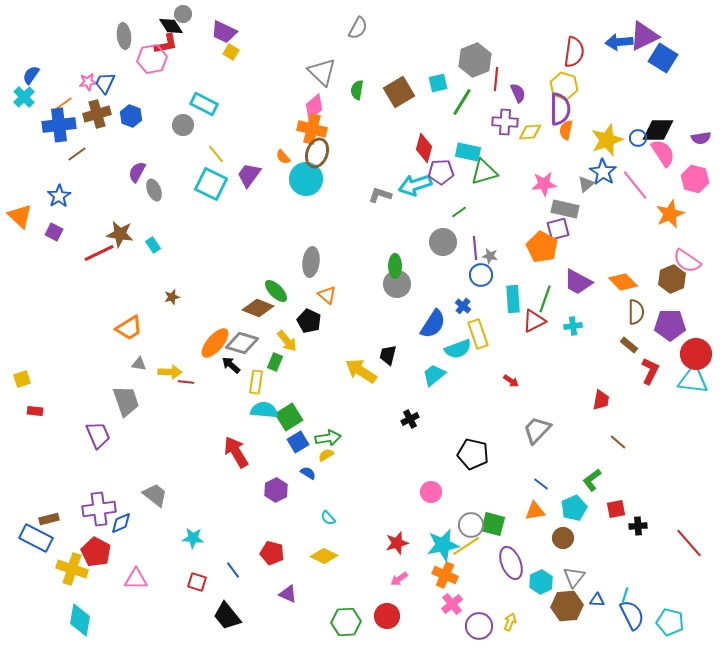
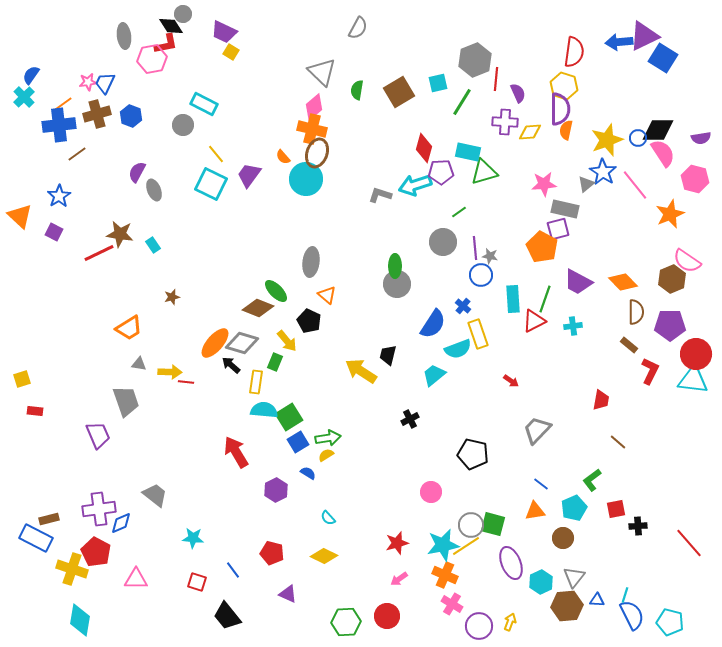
pink cross at (452, 604): rotated 20 degrees counterclockwise
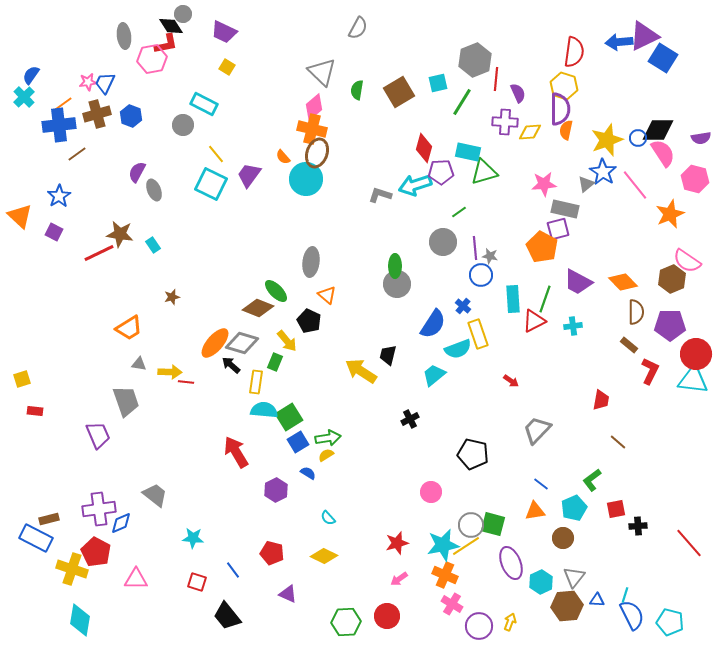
yellow square at (231, 52): moved 4 px left, 15 px down
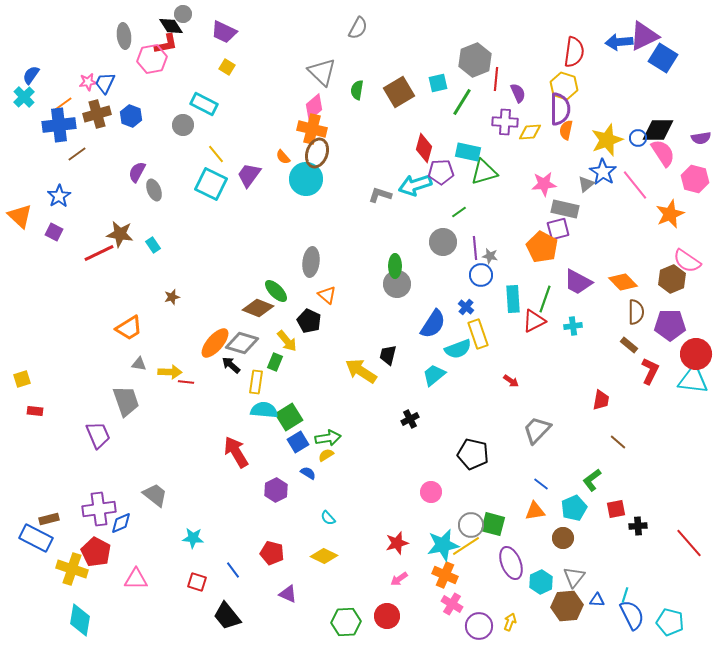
blue cross at (463, 306): moved 3 px right, 1 px down
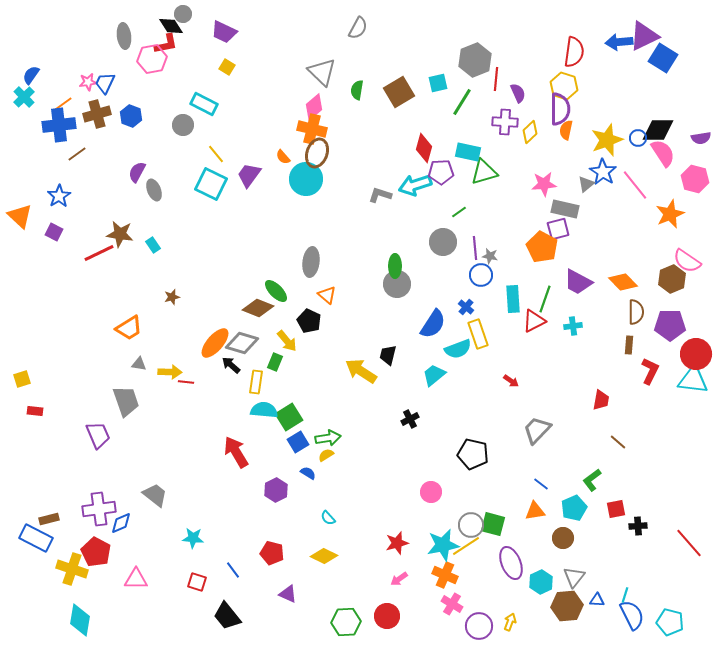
yellow diamond at (530, 132): rotated 40 degrees counterclockwise
brown rectangle at (629, 345): rotated 54 degrees clockwise
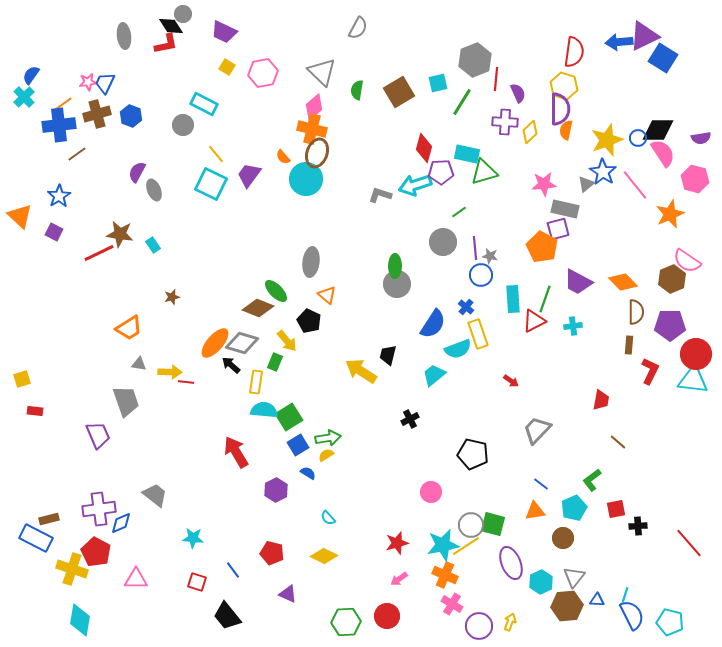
pink hexagon at (152, 59): moved 111 px right, 14 px down
cyan rectangle at (468, 152): moved 1 px left, 2 px down
blue square at (298, 442): moved 3 px down
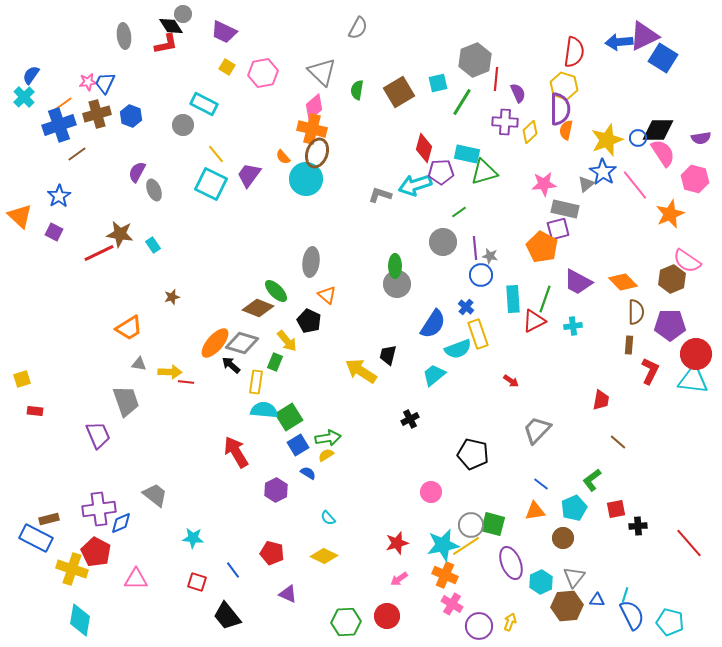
blue cross at (59, 125): rotated 12 degrees counterclockwise
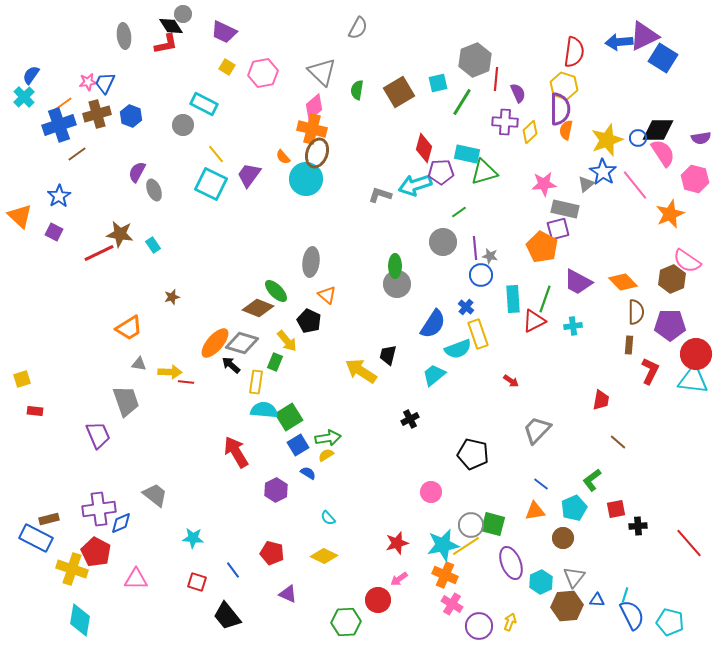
red circle at (387, 616): moved 9 px left, 16 px up
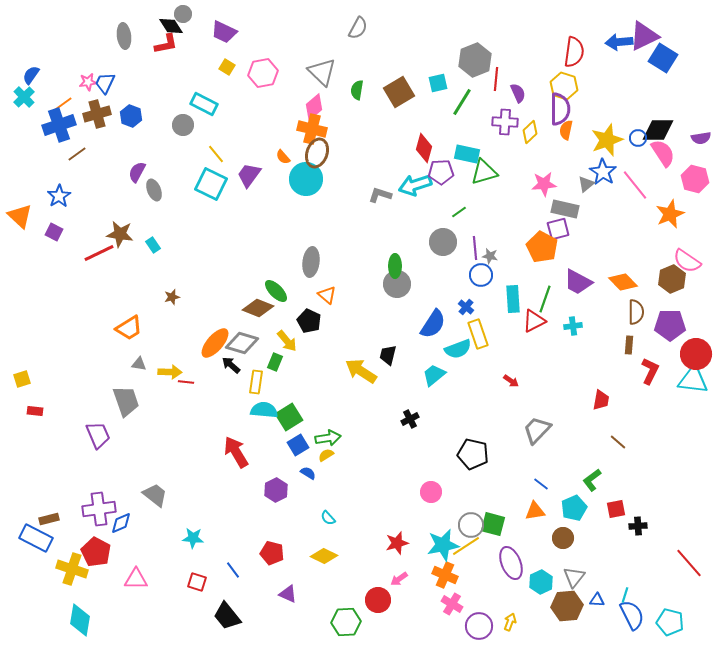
red line at (689, 543): moved 20 px down
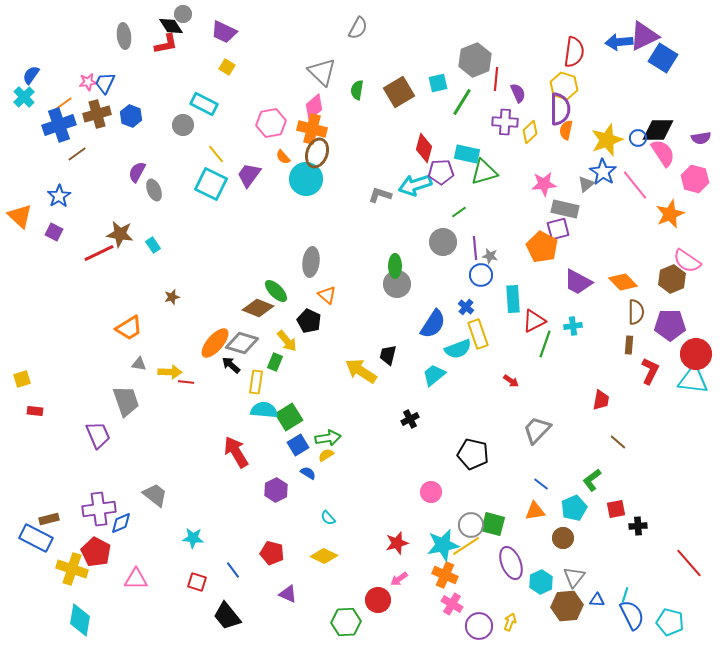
pink hexagon at (263, 73): moved 8 px right, 50 px down
green line at (545, 299): moved 45 px down
